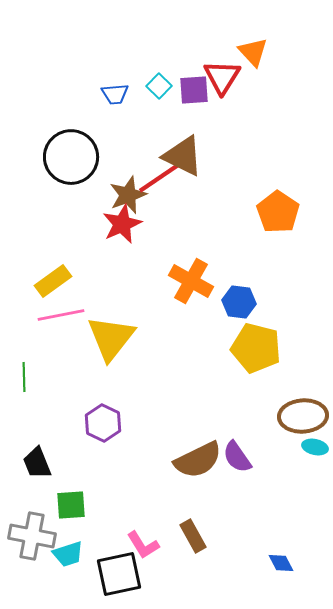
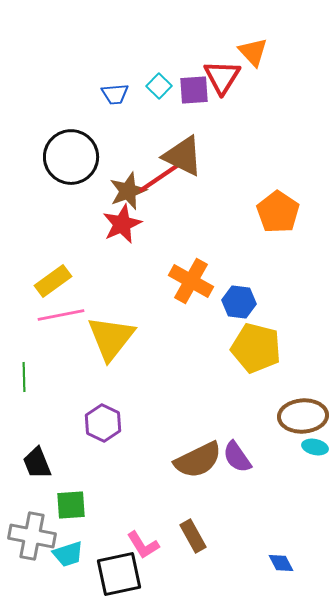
brown star: moved 4 px up
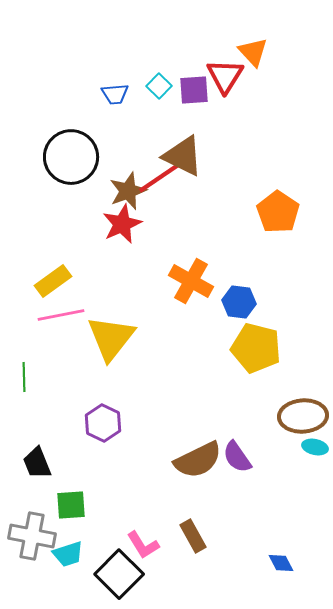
red triangle: moved 3 px right, 1 px up
black square: rotated 33 degrees counterclockwise
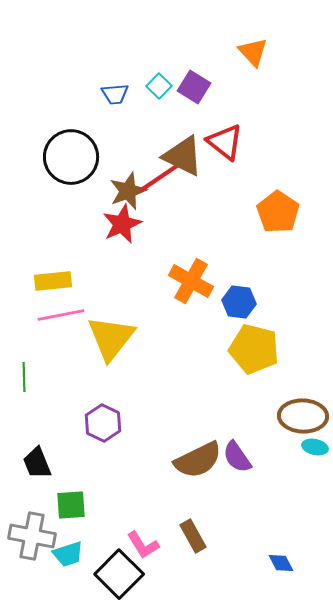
red triangle: moved 66 px down; rotated 24 degrees counterclockwise
purple square: moved 3 px up; rotated 36 degrees clockwise
yellow rectangle: rotated 30 degrees clockwise
yellow pentagon: moved 2 px left, 1 px down
brown ellipse: rotated 6 degrees clockwise
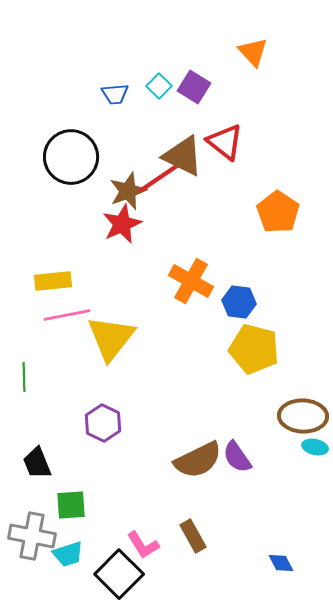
pink line: moved 6 px right
